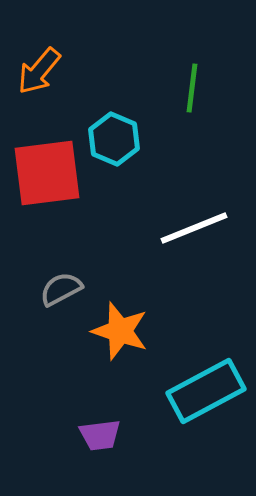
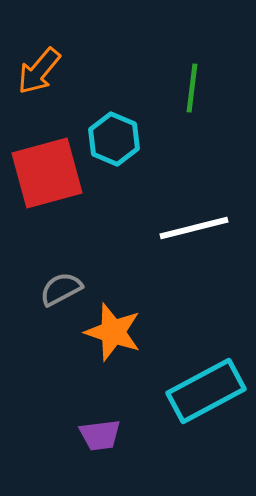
red square: rotated 8 degrees counterclockwise
white line: rotated 8 degrees clockwise
orange star: moved 7 px left, 1 px down
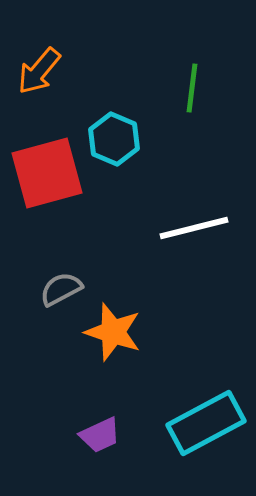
cyan rectangle: moved 32 px down
purple trapezoid: rotated 18 degrees counterclockwise
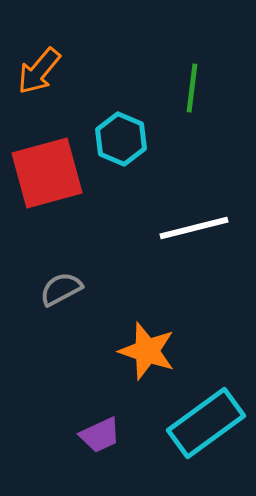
cyan hexagon: moved 7 px right
orange star: moved 34 px right, 19 px down
cyan rectangle: rotated 8 degrees counterclockwise
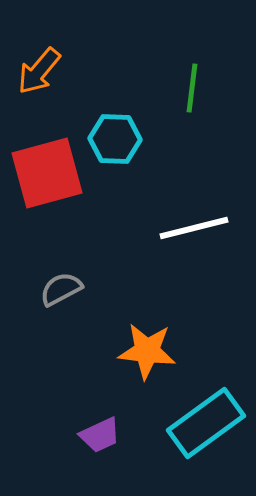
cyan hexagon: moved 6 px left; rotated 21 degrees counterclockwise
orange star: rotated 12 degrees counterclockwise
